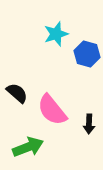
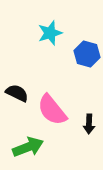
cyan star: moved 6 px left, 1 px up
black semicircle: rotated 15 degrees counterclockwise
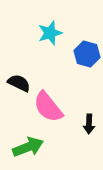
black semicircle: moved 2 px right, 10 px up
pink semicircle: moved 4 px left, 3 px up
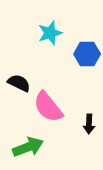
blue hexagon: rotated 15 degrees counterclockwise
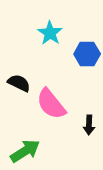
cyan star: rotated 20 degrees counterclockwise
pink semicircle: moved 3 px right, 3 px up
black arrow: moved 1 px down
green arrow: moved 3 px left, 4 px down; rotated 12 degrees counterclockwise
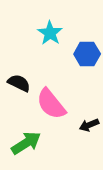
black arrow: rotated 66 degrees clockwise
green arrow: moved 1 px right, 8 px up
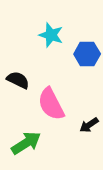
cyan star: moved 1 px right, 2 px down; rotated 15 degrees counterclockwise
black semicircle: moved 1 px left, 3 px up
pink semicircle: rotated 12 degrees clockwise
black arrow: rotated 12 degrees counterclockwise
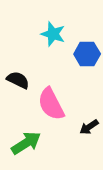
cyan star: moved 2 px right, 1 px up
black arrow: moved 2 px down
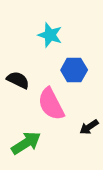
cyan star: moved 3 px left, 1 px down
blue hexagon: moved 13 px left, 16 px down
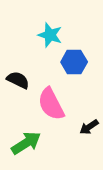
blue hexagon: moved 8 px up
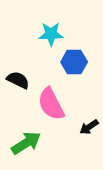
cyan star: moved 1 px right, 1 px up; rotated 20 degrees counterclockwise
